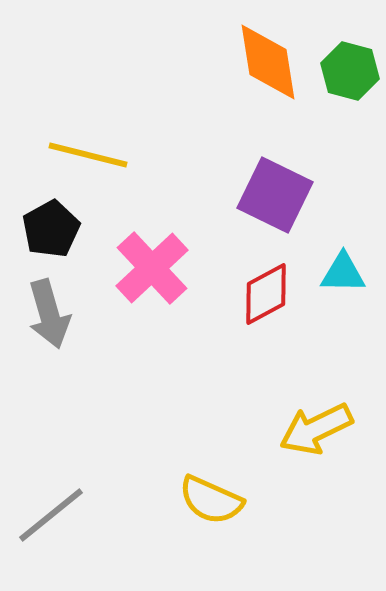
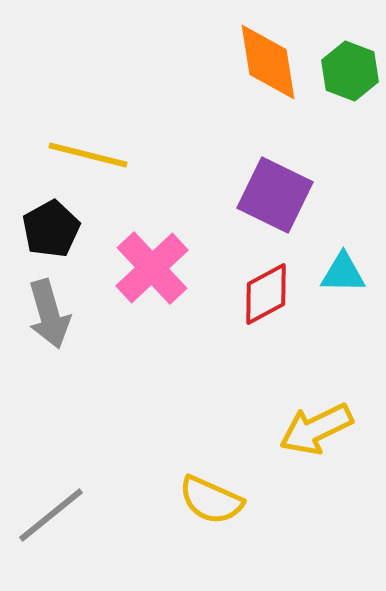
green hexagon: rotated 6 degrees clockwise
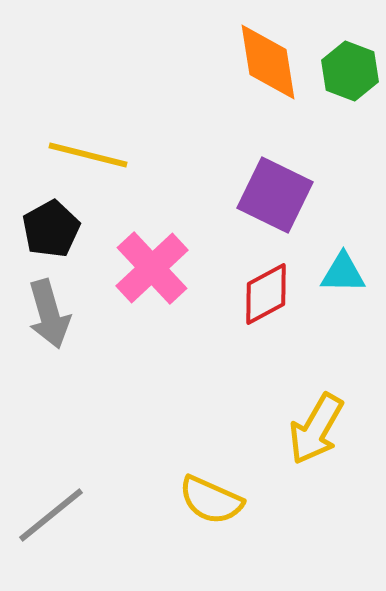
yellow arrow: rotated 34 degrees counterclockwise
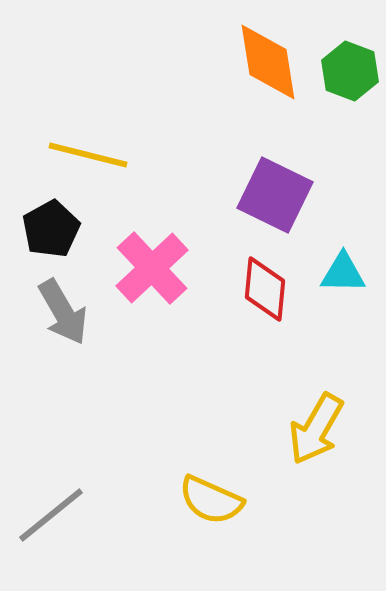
red diamond: moved 1 px left, 5 px up; rotated 56 degrees counterclockwise
gray arrow: moved 14 px right, 2 px up; rotated 14 degrees counterclockwise
